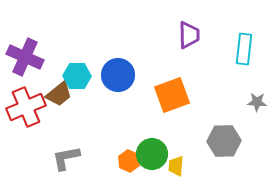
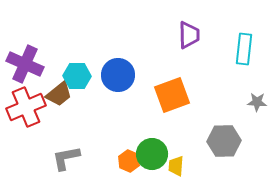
purple cross: moved 7 px down
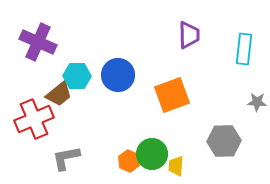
purple cross: moved 13 px right, 22 px up
red cross: moved 8 px right, 12 px down
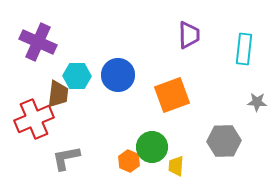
brown trapezoid: moved 1 px left; rotated 44 degrees counterclockwise
green circle: moved 7 px up
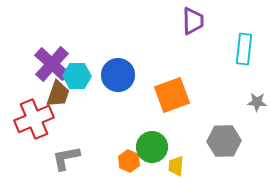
purple trapezoid: moved 4 px right, 14 px up
purple cross: moved 14 px right, 22 px down; rotated 18 degrees clockwise
brown trapezoid: rotated 12 degrees clockwise
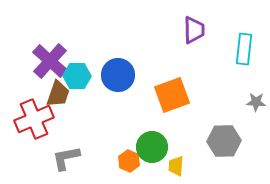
purple trapezoid: moved 1 px right, 9 px down
purple cross: moved 2 px left, 3 px up
gray star: moved 1 px left
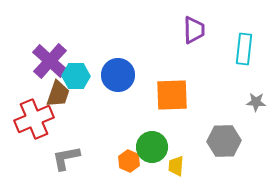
cyan hexagon: moved 1 px left
orange square: rotated 18 degrees clockwise
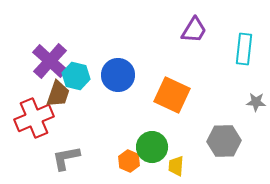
purple trapezoid: rotated 32 degrees clockwise
cyan hexagon: rotated 12 degrees clockwise
orange square: rotated 27 degrees clockwise
red cross: moved 1 px up
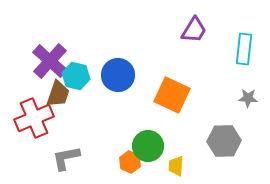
gray star: moved 8 px left, 4 px up
green circle: moved 4 px left, 1 px up
orange hexagon: moved 1 px right, 1 px down
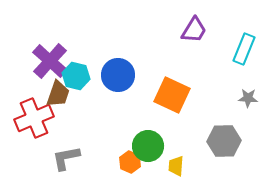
cyan rectangle: rotated 16 degrees clockwise
